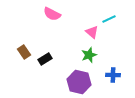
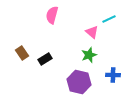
pink semicircle: moved 1 px down; rotated 78 degrees clockwise
brown rectangle: moved 2 px left, 1 px down
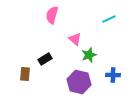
pink triangle: moved 17 px left, 7 px down
brown rectangle: moved 3 px right, 21 px down; rotated 40 degrees clockwise
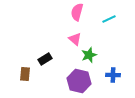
pink semicircle: moved 25 px right, 3 px up
purple hexagon: moved 1 px up
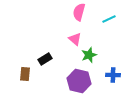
pink semicircle: moved 2 px right
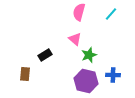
cyan line: moved 2 px right, 5 px up; rotated 24 degrees counterclockwise
black rectangle: moved 4 px up
purple hexagon: moved 7 px right
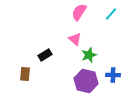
pink semicircle: rotated 18 degrees clockwise
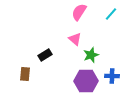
green star: moved 2 px right
blue cross: moved 1 px left, 1 px down
purple hexagon: rotated 15 degrees counterclockwise
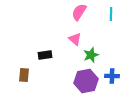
cyan line: rotated 40 degrees counterclockwise
black rectangle: rotated 24 degrees clockwise
brown rectangle: moved 1 px left, 1 px down
purple hexagon: rotated 10 degrees counterclockwise
